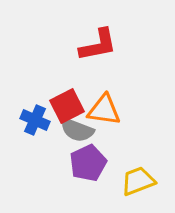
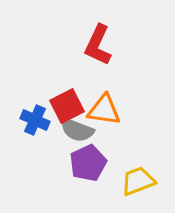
red L-shape: rotated 126 degrees clockwise
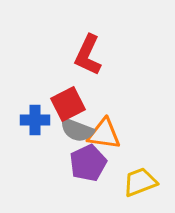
red L-shape: moved 10 px left, 10 px down
red square: moved 1 px right, 2 px up
orange triangle: moved 24 px down
blue cross: rotated 24 degrees counterclockwise
yellow trapezoid: moved 2 px right, 1 px down
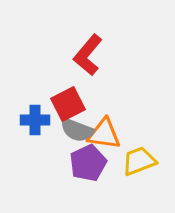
red L-shape: rotated 15 degrees clockwise
yellow trapezoid: moved 1 px left, 21 px up
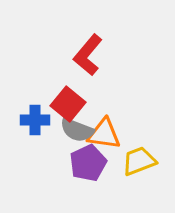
red square: rotated 24 degrees counterclockwise
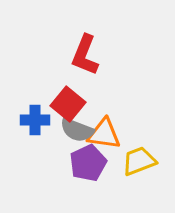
red L-shape: moved 3 px left; rotated 18 degrees counterclockwise
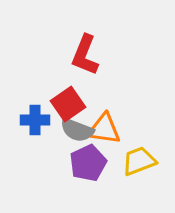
red square: rotated 16 degrees clockwise
orange triangle: moved 5 px up
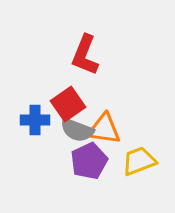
purple pentagon: moved 1 px right, 2 px up
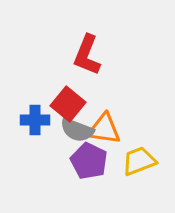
red L-shape: moved 2 px right
red square: rotated 16 degrees counterclockwise
purple pentagon: rotated 21 degrees counterclockwise
